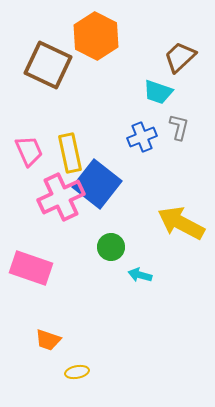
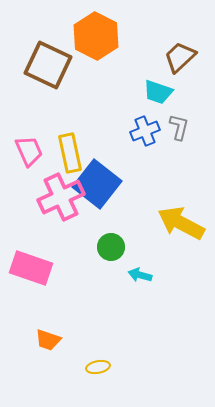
blue cross: moved 3 px right, 6 px up
yellow ellipse: moved 21 px right, 5 px up
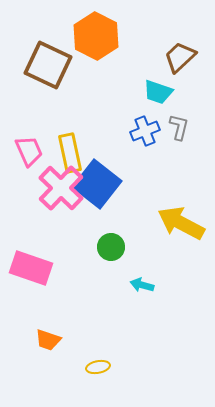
pink cross: moved 9 px up; rotated 21 degrees counterclockwise
cyan arrow: moved 2 px right, 10 px down
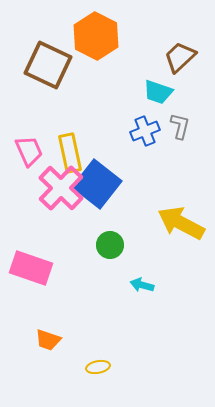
gray L-shape: moved 1 px right, 1 px up
green circle: moved 1 px left, 2 px up
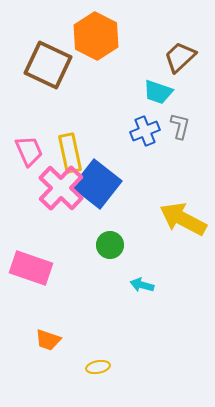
yellow arrow: moved 2 px right, 4 px up
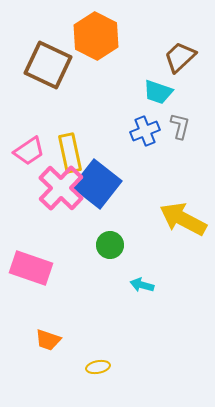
pink trapezoid: rotated 80 degrees clockwise
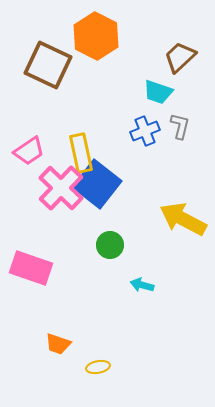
yellow rectangle: moved 11 px right
orange trapezoid: moved 10 px right, 4 px down
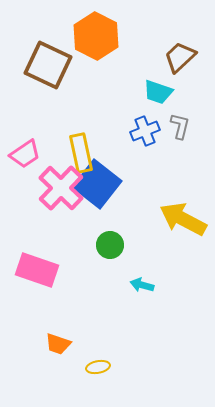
pink trapezoid: moved 4 px left, 3 px down
pink rectangle: moved 6 px right, 2 px down
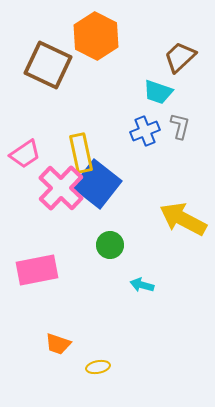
pink rectangle: rotated 30 degrees counterclockwise
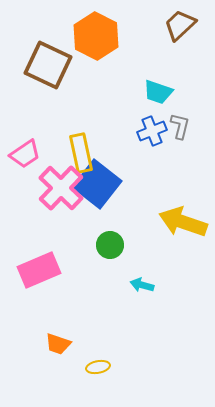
brown trapezoid: moved 32 px up
blue cross: moved 7 px right
yellow arrow: moved 3 px down; rotated 9 degrees counterclockwise
pink rectangle: moved 2 px right; rotated 12 degrees counterclockwise
